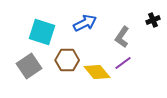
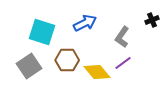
black cross: moved 1 px left
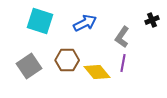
cyan square: moved 2 px left, 11 px up
purple line: rotated 42 degrees counterclockwise
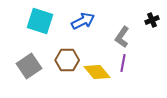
blue arrow: moved 2 px left, 2 px up
